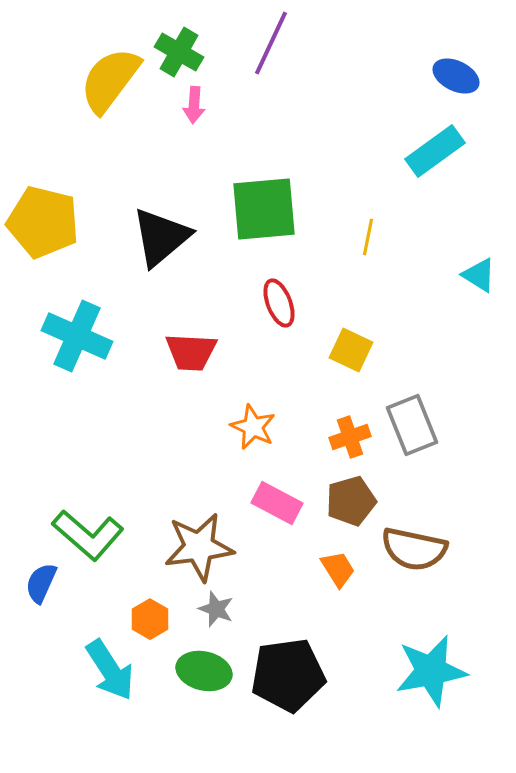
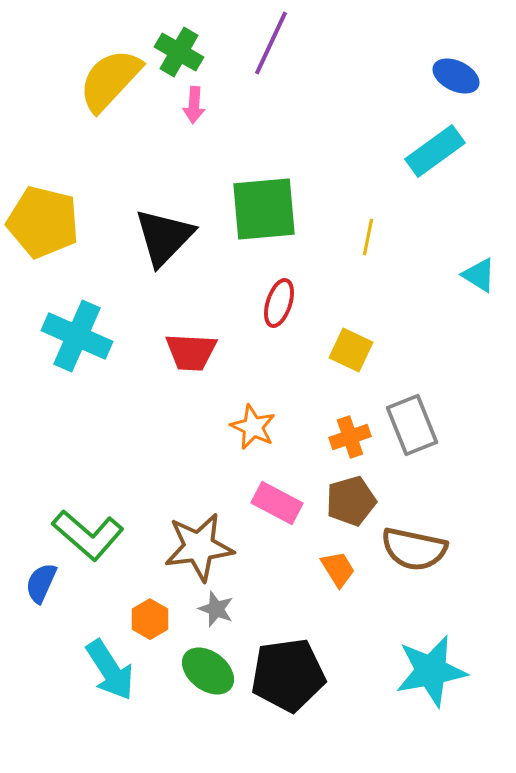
yellow semicircle: rotated 6 degrees clockwise
black triangle: moved 3 px right; rotated 6 degrees counterclockwise
red ellipse: rotated 39 degrees clockwise
green ellipse: moved 4 px right; rotated 24 degrees clockwise
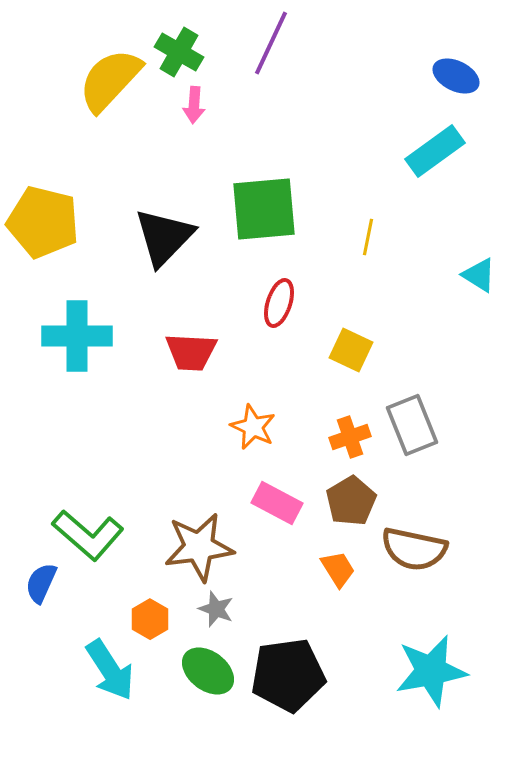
cyan cross: rotated 24 degrees counterclockwise
brown pentagon: rotated 15 degrees counterclockwise
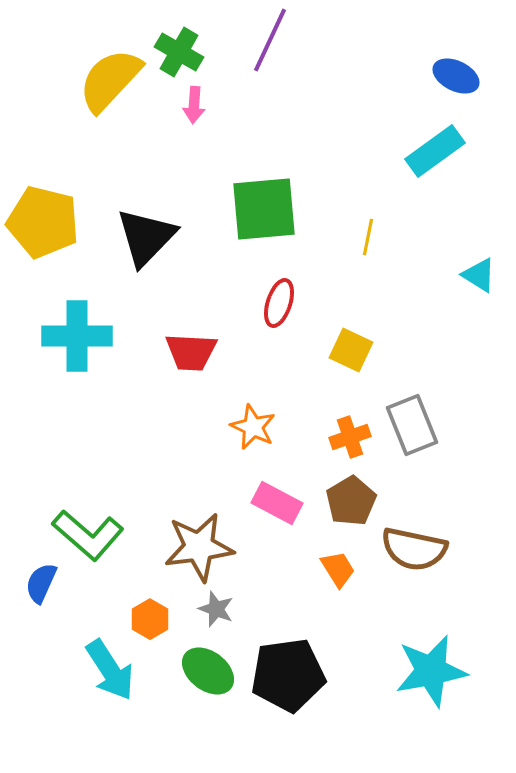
purple line: moved 1 px left, 3 px up
black triangle: moved 18 px left
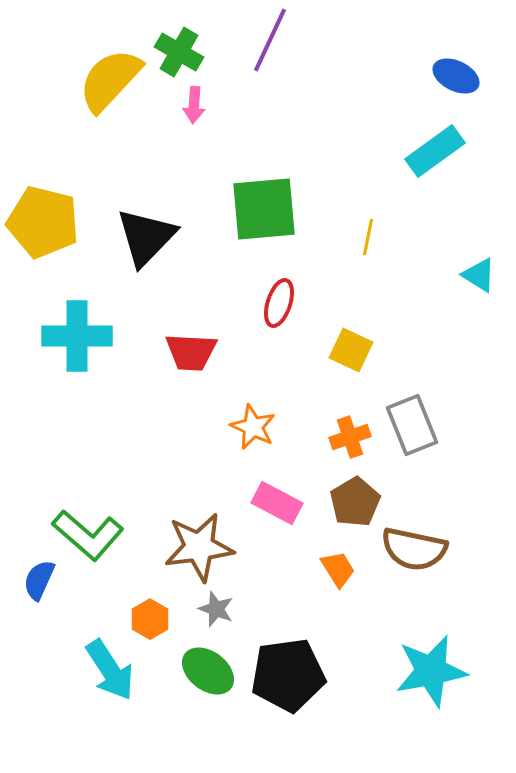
brown pentagon: moved 4 px right, 1 px down
blue semicircle: moved 2 px left, 3 px up
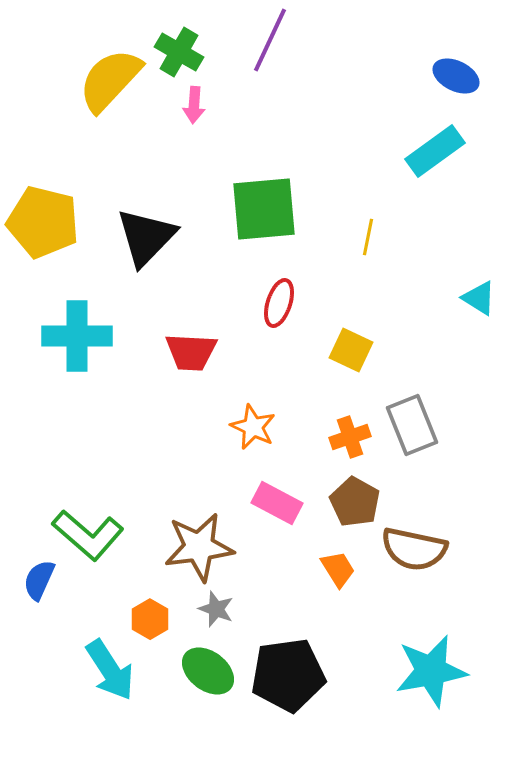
cyan triangle: moved 23 px down
brown pentagon: rotated 12 degrees counterclockwise
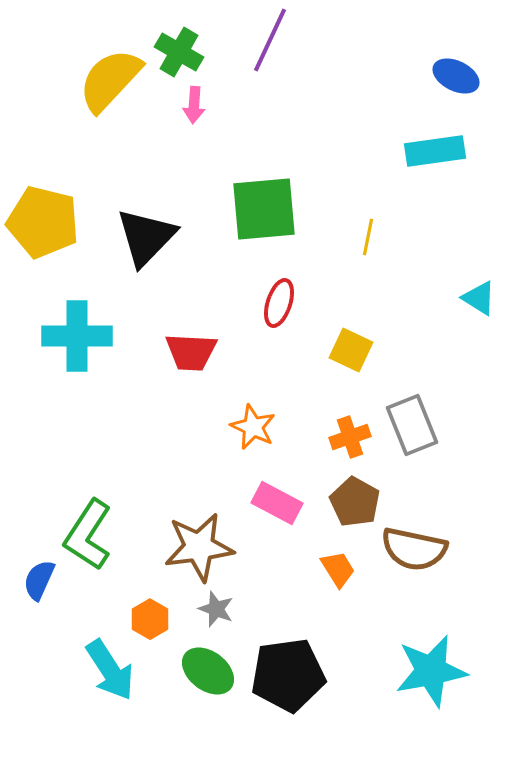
cyan rectangle: rotated 28 degrees clockwise
green L-shape: rotated 82 degrees clockwise
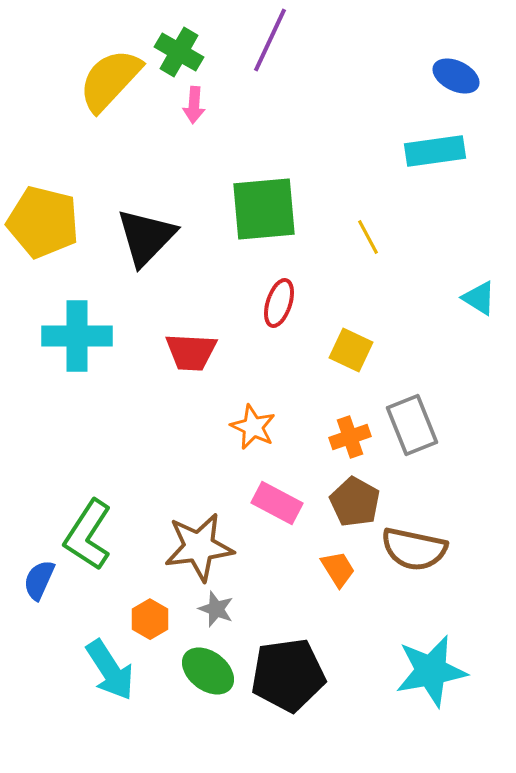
yellow line: rotated 39 degrees counterclockwise
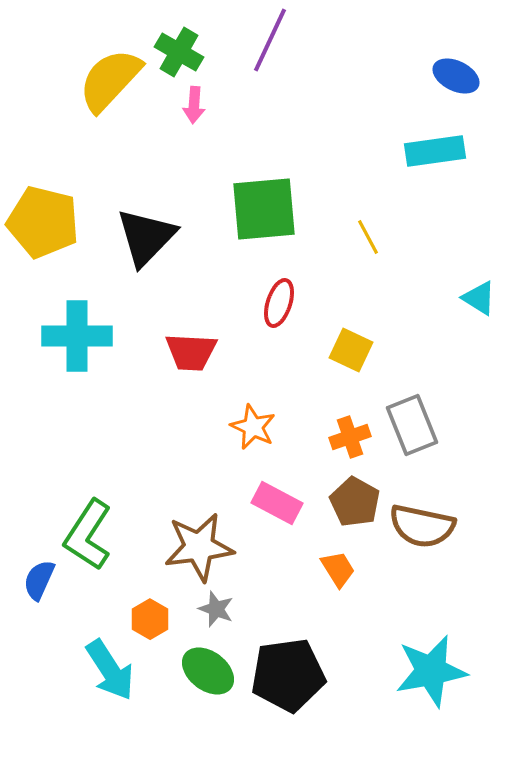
brown semicircle: moved 8 px right, 23 px up
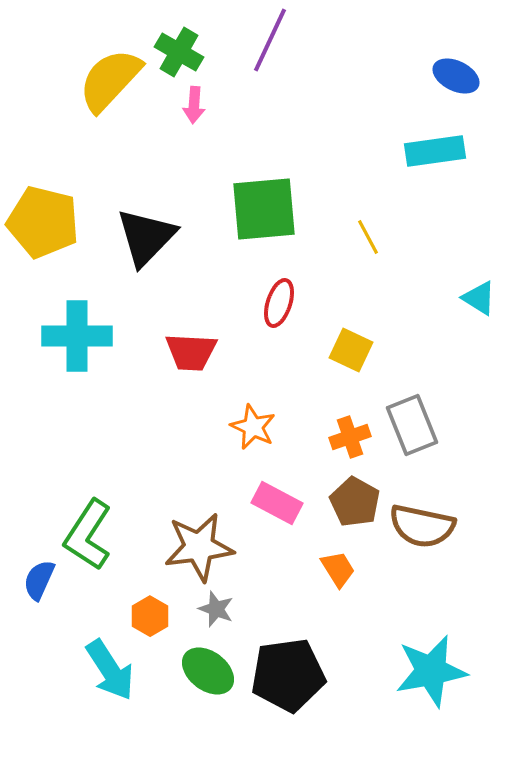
orange hexagon: moved 3 px up
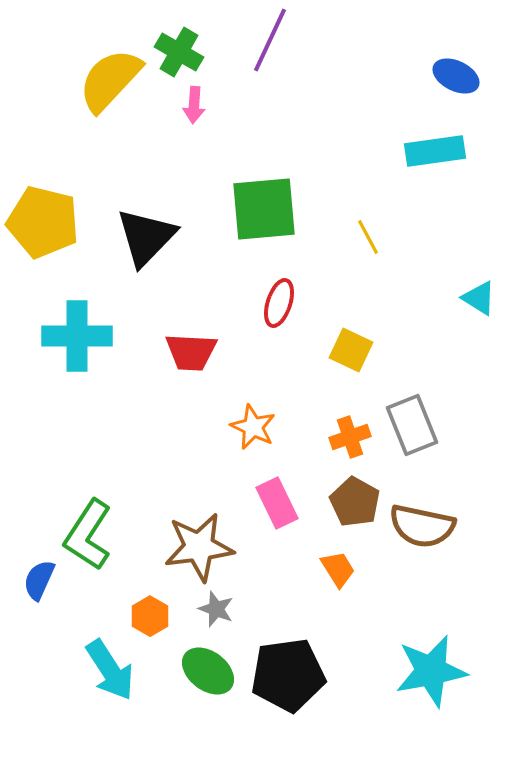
pink rectangle: rotated 36 degrees clockwise
